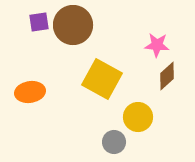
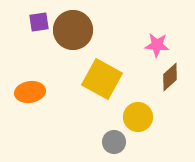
brown circle: moved 5 px down
brown diamond: moved 3 px right, 1 px down
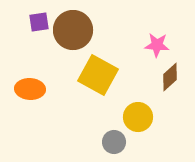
yellow square: moved 4 px left, 4 px up
orange ellipse: moved 3 px up; rotated 12 degrees clockwise
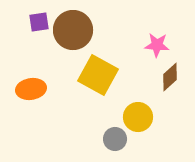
orange ellipse: moved 1 px right; rotated 12 degrees counterclockwise
gray circle: moved 1 px right, 3 px up
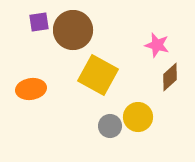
pink star: rotated 10 degrees clockwise
gray circle: moved 5 px left, 13 px up
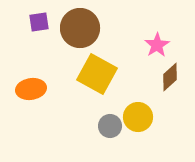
brown circle: moved 7 px right, 2 px up
pink star: rotated 25 degrees clockwise
yellow square: moved 1 px left, 1 px up
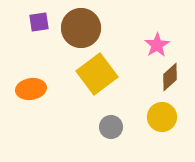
brown circle: moved 1 px right
yellow square: rotated 24 degrees clockwise
yellow circle: moved 24 px right
gray circle: moved 1 px right, 1 px down
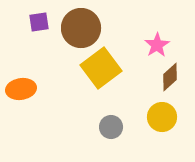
yellow square: moved 4 px right, 6 px up
orange ellipse: moved 10 px left
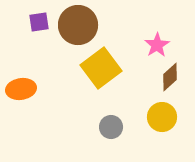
brown circle: moved 3 px left, 3 px up
